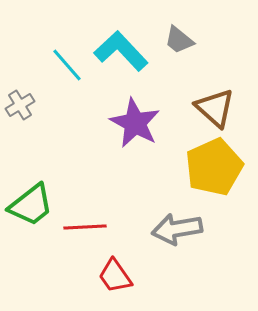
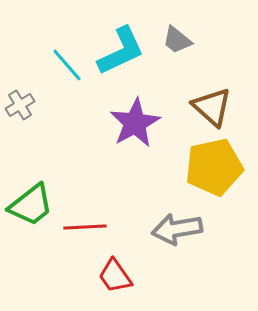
gray trapezoid: moved 2 px left
cyan L-shape: rotated 108 degrees clockwise
brown triangle: moved 3 px left, 1 px up
purple star: rotated 15 degrees clockwise
yellow pentagon: rotated 12 degrees clockwise
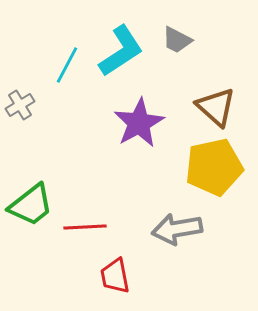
gray trapezoid: rotated 12 degrees counterclockwise
cyan L-shape: rotated 8 degrees counterclockwise
cyan line: rotated 69 degrees clockwise
brown triangle: moved 4 px right
purple star: moved 4 px right
red trapezoid: rotated 24 degrees clockwise
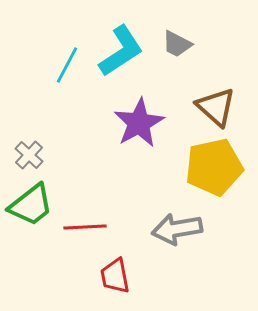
gray trapezoid: moved 4 px down
gray cross: moved 9 px right, 50 px down; rotated 16 degrees counterclockwise
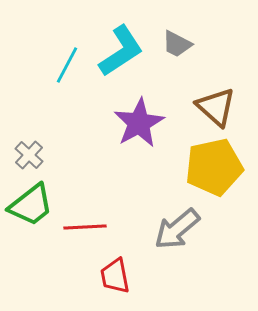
gray arrow: rotated 30 degrees counterclockwise
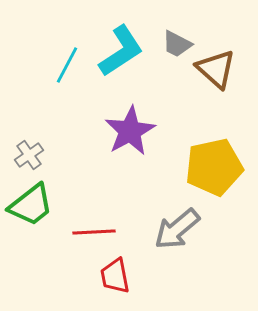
brown triangle: moved 38 px up
purple star: moved 9 px left, 8 px down
gray cross: rotated 12 degrees clockwise
red line: moved 9 px right, 5 px down
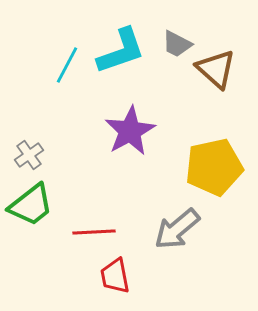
cyan L-shape: rotated 14 degrees clockwise
